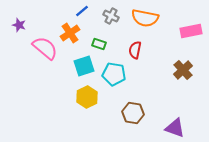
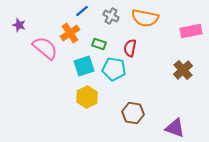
red semicircle: moved 5 px left, 2 px up
cyan pentagon: moved 5 px up
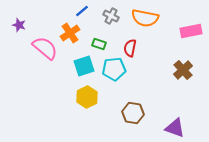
cyan pentagon: rotated 15 degrees counterclockwise
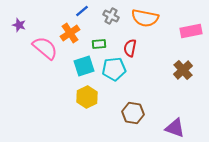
green rectangle: rotated 24 degrees counterclockwise
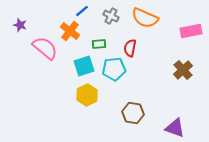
orange semicircle: rotated 12 degrees clockwise
purple star: moved 1 px right
orange cross: moved 2 px up; rotated 18 degrees counterclockwise
yellow hexagon: moved 2 px up
